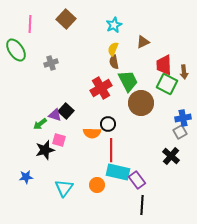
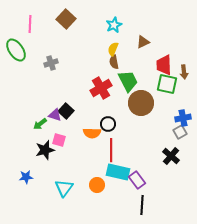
green square: rotated 15 degrees counterclockwise
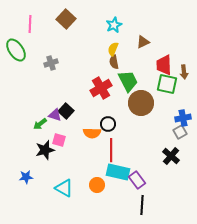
cyan triangle: rotated 36 degrees counterclockwise
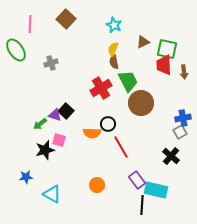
cyan star: rotated 21 degrees counterclockwise
green square: moved 35 px up
red line: moved 10 px right, 3 px up; rotated 30 degrees counterclockwise
cyan rectangle: moved 38 px right, 18 px down
cyan triangle: moved 12 px left, 6 px down
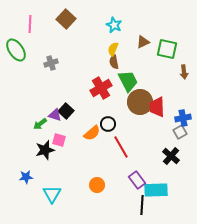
red trapezoid: moved 7 px left, 42 px down
brown circle: moved 1 px left, 1 px up
orange semicircle: rotated 42 degrees counterclockwise
cyan rectangle: rotated 15 degrees counterclockwise
cyan triangle: rotated 30 degrees clockwise
